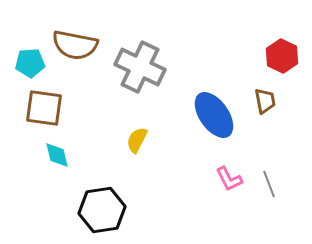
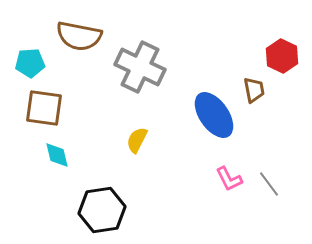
brown semicircle: moved 4 px right, 9 px up
brown trapezoid: moved 11 px left, 11 px up
gray line: rotated 16 degrees counterclockwise
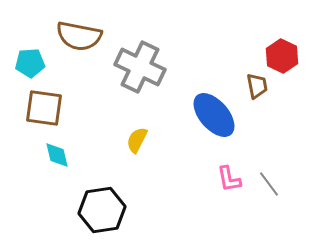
brown trapezoid: moved 3 px right, 4 px up
blue ellipse: rotated 6 degrees counterclockwise
pink L-shape: rotated 16 degrees clockwise
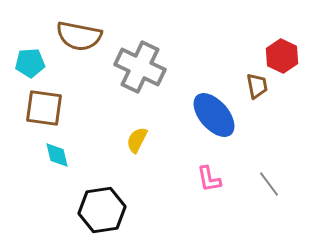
pink L-shape: moved 20 px left
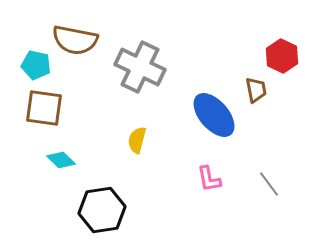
brown semicircle: moved 4 px left, 4 px down
cyan pentagon: moved 6 px right, 2 px down; rotated 16 degrees clockwise
brown trapezoid: moved 1 px left, 4 px down
yellow semicircle: rotated 12 degrees counterclockwise
cyan diamond: moved 4 px right, 5 px down; rotated 32 degrees counterclockwise
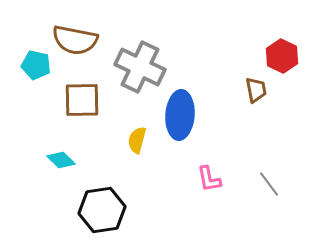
brown square: moved 38 px right, 8 px up; rotated 9 degrees counterclockwise
blue ellipse: moved 34 px left; rotated 45 degrees clockwise
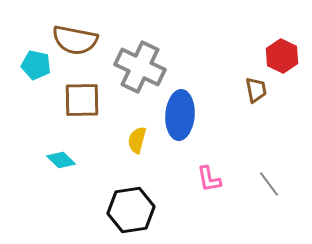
black hexagon: moved 29 px right
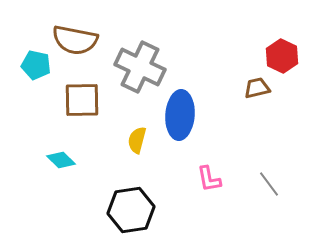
brown trapezoid: moved 1 px right, 2 px up; rotated 92 degrees counterclockwise
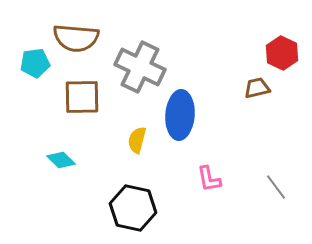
brown semicircle: moved 1 px right, 2 px up; rotated 6 degrees counterclockwise
red hexagon: moved 3 px up
cyan pentagon: moved 1 px left, 2 px up; rotated 20 degrees counterclockwise
brown square: moved 3 px up
gray line: moved 7 px right, 3 px down
black hexagon: moved 2 px right, 2 px up; rotated 21 degrees clockwise
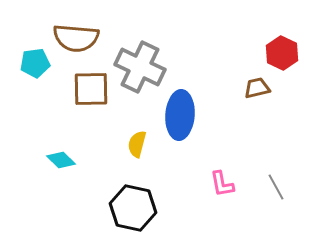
brown square: moved 9 px right, 8 px up
yellow semicircle: moved 4 px down
pink L-shape: moved 13 px right, 5 px down
gray line: rotated 8 degrees clockwise
